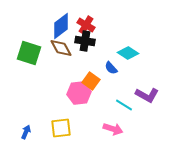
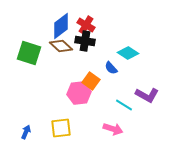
brown diamond: moved 2 px up; rotated 20 degrees counterclockwise
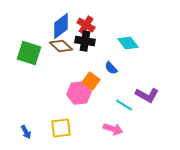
cyan diamond: moved 10 px up; rotated 20 degrees clockwise
blue arrow: rotated 128 degrees clockwise
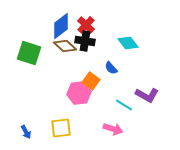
red cross: rotated 12 degrees clockwise
brown diamond: moved 4 px right
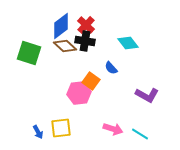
cyan line: moved 16 px right, 29 px down
blue arrow: moved 12 px right
